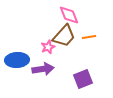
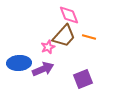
orange line: rotated 24 degrees clockwise
blue ellipse: moved 2 px right, 3 px down
purple arrow: rotated 15 degrees counterclockwise
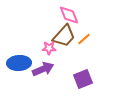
orange line: moved 5 px left, 2 px down; rotated 56 degrees counterclockwise
pink star: moved 1 px right, 1 px down; rotated 24 degrees clockwise
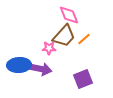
blue ellipse: moved 2 px down
purple arrow: moved 2 px left; rotated 35 degrees clockwise
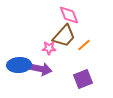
orange line: moved 6 px down
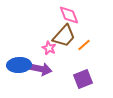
pink star: rotated 24 degrees clockwise
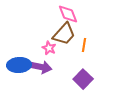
pink diamond: moved 1 px left, 1 px up
brown trapezoid: moved 2 px up
orange line: rotated 40 degrees counterclockwise
purple arrow: moved 2 px up
purple square: rotated 24 degrees counterclockwise
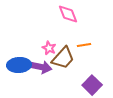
brown trapezoid: moved 1 px left, 24 px down
orange line: rotated 72 degrees clockwise
purple square: moved 9 px right, 6 px down
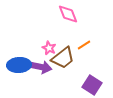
orange line: rotated 24 degrees counterclockwise
brown trapezoid: rotated 10 degrees clockwise
purple square: rotated 12 degrees counterclockwise
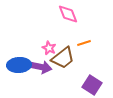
orange line: moved 2 px up; rotated 16 degrees clockwise
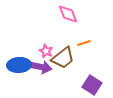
pink star: moved 3 px left, 3 px down
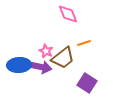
purple square: moved 5 px left, 2 px up
